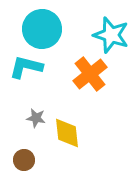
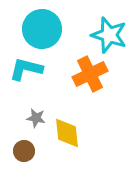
cyan star: moved 2 px left
cyan L-shape: moved 2 px down
orange cross: rotated 12 degrees clockwise
brown circle: moved 9 px up
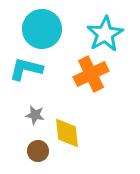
cyan star: moved 4 px left, 1 px up; rotated 24 degrees clockwise
orange cross: moved 1 px right
gray star: moved 1 px left, 3 px up
brown circle: moved 14 px right
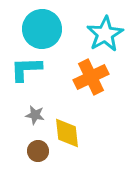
cyan L-shape: rotated 16 degrees counterclockwise
orange cross: moved 3 px down
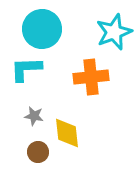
cyan star: moved 9 px right, 2 px up; rotated 9 degrees clockwise
orange cross: rotated 20 degrees clockwise
gray star: moved 1 px left, 1 px down
brown circle: moved 1 px down
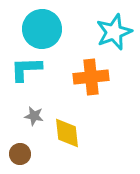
brown circle: moved 18 px left, 2 px down
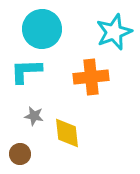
cyan L-shape: moved 2 px down
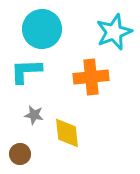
gray star: moved 1 px up
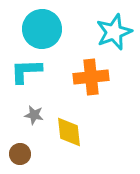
yellow diamond: moved 2 px right, 1 px up
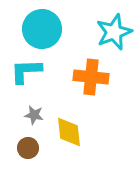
orange cross: rotated 12 degrees clockwise
brown circle: moved 8 px right, 6 px up
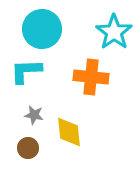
cyan star: rotated 15 degrees counterclockwise
